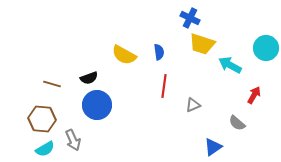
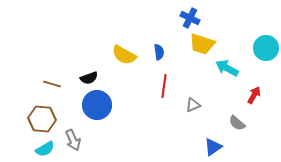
cyan arrow: moved 3 px left, 3 px down
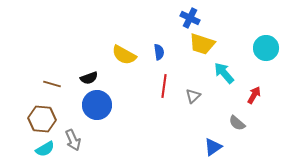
cyan arrow: moved 3 px left, 5 px down; rotated 20 degrees clockwise
gray triangle: moved 9 px up; rotated 21 degrees counterclockwise
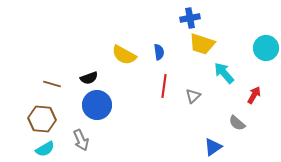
blue cross: rotated 36 degrees counterclockwise
gray arrow: moved 8 px right
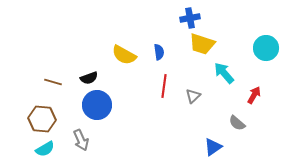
brown line: moved 1 px right, 2 px up
